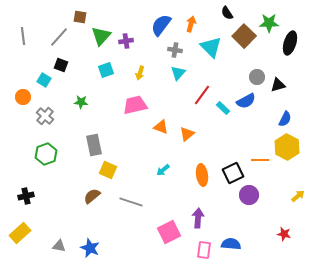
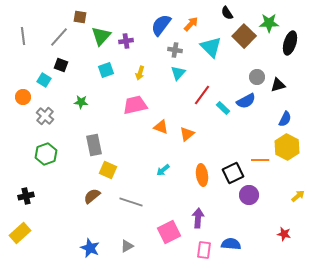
orange arrow at (191, 24): rotated 28 degrees clockwise
gray triangle at (59, 246): moved 68 px right; rotated 40 degrees counterclockwise
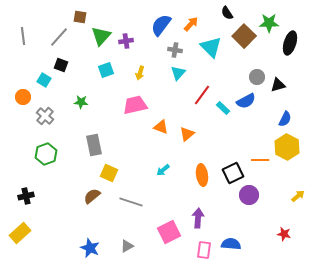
yellow square at (108, 170): moved 1 px right, 3 px down
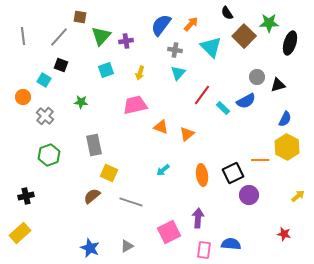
green hexagon at (46, 154): moved 3 px right, 1 px down
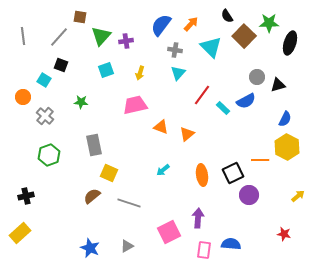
black semicircle at (227, 13): moved 3 px down
gray line at (131, 202): moved 2 px left, 1 px down
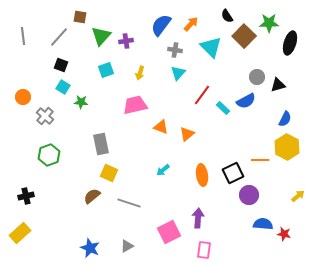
cyan square at (44, 80): moved 19 px right, 7 px down
gray rectangle at (94, 145): moved 7 px right, 1 px up
blue semicircle at (231, 244): moved 32 px right, 20 px up
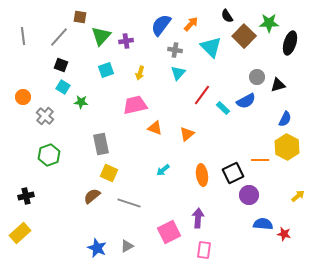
orange triangle at (161, 127): moved 6 px left, 1 px down
blue star at (90, 248): moved 7 px right
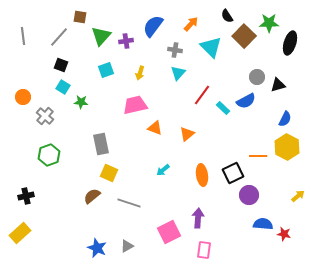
blue semicircle at (161, 25): moved 8 px left, 1 px down
orange line at (260, 160): moved 2 px left, 4 px up
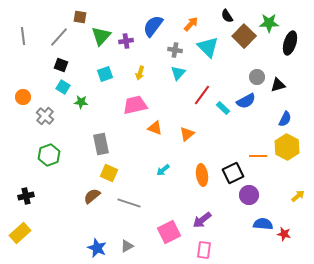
cyan triangle at (211, 47): moved 3 px left
cyan square at (106, 70): moved 1 px left, 4 px down
purple arrow at (198, 218): moved 4 px right, 2 px down; rotated 132 degrees counterclockwise
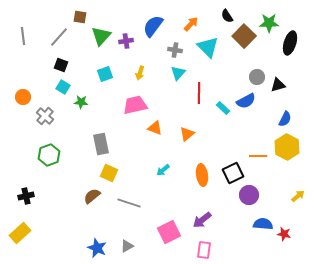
red line at (202, 95): moved 3 px left, 2 px up; rotated 35 degrees counterclockwise
